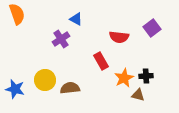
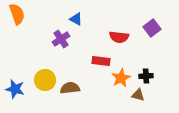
red rectangle: rotated 54 degrees counterclockwise
orange star: moved 3 px left
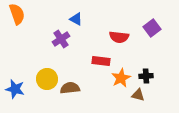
yellow circle: moved 2 px right, 1 px up
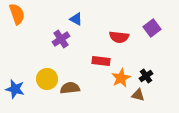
black cross: rotated 32 degrees counterclockwise
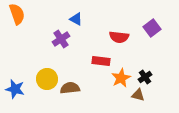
black cross: moved 1 px left, 1 px down
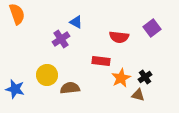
blue triangle: moved 3 px down
yellow circle: moved 4 px up
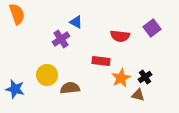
red semicircle: moved 1 px right, 1 px up
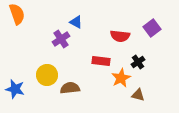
black cross: moved 7 px left, 15 px up
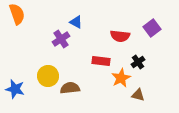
yellow circle: moved 1 px right, 1 px down
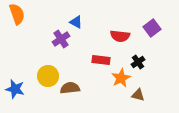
red rectangle: moved 1 px up
